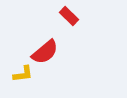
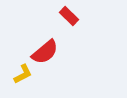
yellow L-shape: rotated 20 degrees counterclockwise
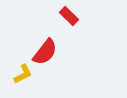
red semicircle: rotated 12 degrees counterclockwise
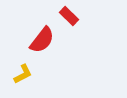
red semicircle: moved 3 px left, 12 px up
